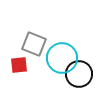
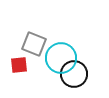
cyan circle: moved 1 px left
black circle: moved 5 px left
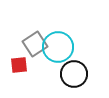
gray square: moved 1 px right; rotated 35 degrees clockwise
cyan circle: moved 3 px left, 11 px up
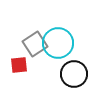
cyan circle: moved 4 px up
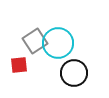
gray square: moved 3 px up
black circle: moved 1 px up
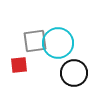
gray square: rotated 25 degrees clockwise
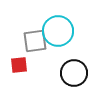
cyan circle: moved 12 px up
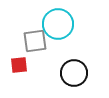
cyan circle: moved 7 px up
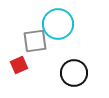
red square: rotated 18 degrees counterclockwise
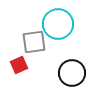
gray square: moved 1 px left, 1 px down
black circle: moved 2 px left
